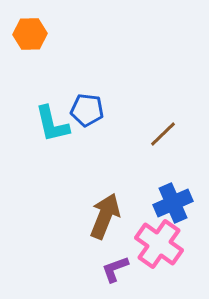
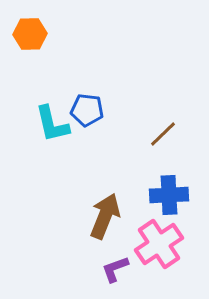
blue cross: moved 4 px left, 8 px up; rotated 21 degrees clockwise
pink cross: rotated 21 degrees clockwise
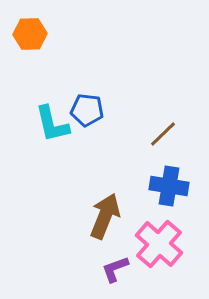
blue cross: moved 9 px up; rotated 12 degrees clockwise
pink cross: rotated 15 degrees counterclockwise
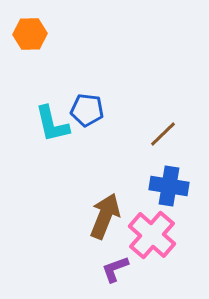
pink cross: moved 7 px left, 9 px up
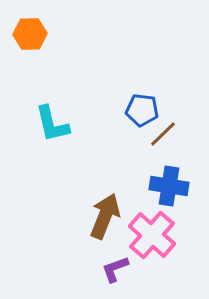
blue pentagon: moved 55 px right
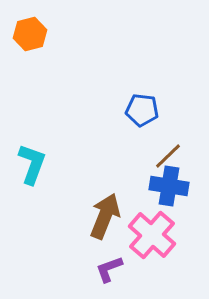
orange hexagon: rotated 12 degrees counterclockwise
cyan L-shape: moved 20 px left, 40 px down; rotated 147 degrees counterclockwise
brown line: moved 5 px right, 22 px down
purple L-shape: moved 6 px left
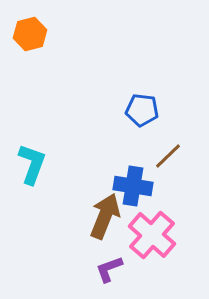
blue cross: moved 36 px left
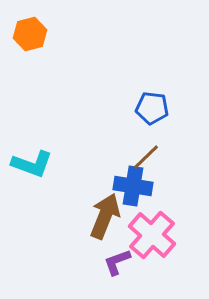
blue pentagon: moved 10 px right, 2 px up
brown line: moved 22 px left, 1 px down
cyan L-shape: rotated 90 degrees clockwise
purple L-shape: moved 8 px right, 7 px up
